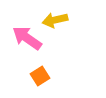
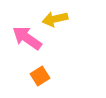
yellow arrow: moved 1 px up
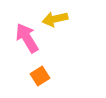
pink arrow: rotated 24 degrees clockwise
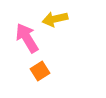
orange square: moved 5 px up
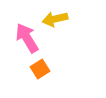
orange square: moved 2 px up
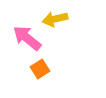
pink arrow: rotated 20 degrees counterclockwise
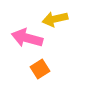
pink arrow: rotated 24 degrees counterclockwise
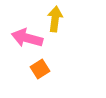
yellow arrow: rotated 110 degrees clockwise
